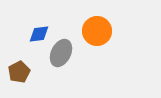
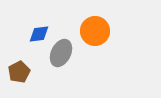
orange circle: moved 2 px left
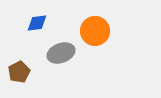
blue diamond: moved 2 px left, 11 px up
gray ellipse: rotated 44 degrees clockwise
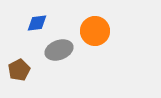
gray ellipse: moved 2 px left, 3 px up
brown pentagon: moved 2 px up
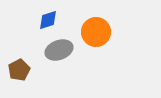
blue diamond: moved 11 px right, 3 px up; rotated 10 degrees counterclockwise
orange circle: moved 1 px right, 1 px down
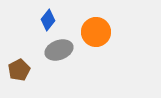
blue diamond: rotated 35 degrees counterclockwise
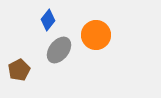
orange circle: moved 3 px down
gray ellipse: rotated 32 degrees counterclockwise
